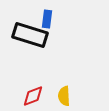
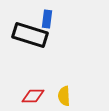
red diamond: rotated 20 degrees clockwise
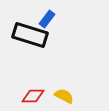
blue rectangle: rotated 30 degrees clockwise
yellow semicircle: rotated 120 degrees clockwise
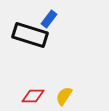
blue rectangle: moved 2 px right
yellow semicircle: rotated 84 degrees counterclockwise
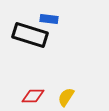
blue rectangle: rotated 60 degrees clockwise
yellow semicircle: moved 2 px right, 1 px down
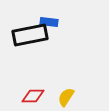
blue rectangle: moved 3 px down
black rectangle: rotated 28 degrees counterclockwise
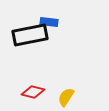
red diamond: moved 4 px up; rotated 15 degrees clockwise
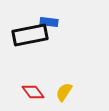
red diamond: rotated 40 degrees clockwise
yellow semicircle: moved 2 px left, 5 px up
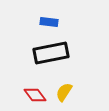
black rectangle: moved 21 px right, 18 px down
red diamond: moved 2 px right, 3 px down
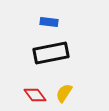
yellow semicircle: moved 1 px down
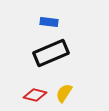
black rectangle: rotated 12 degrees counterclockwise
red diamond: rotated 40 degrees counterclockwise
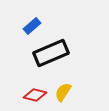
blue rectangle: moved 17 px left, 4 px down; rotated 48 degrees counterclockwise
yellow semicircle: moved 1 px left, 1 px up
